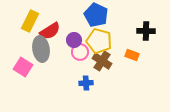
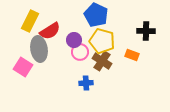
yellow pentagon: moved 3 px right
gray ellipse: moved 2 px left
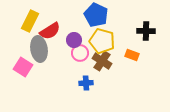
pink circle: moved 1 px down
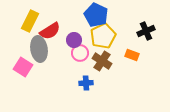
black cross: rotated 24 degrees counterclockwise
yellow pentagon: moved 1 px right, 5 px up; rotated 30 degrees clockwise
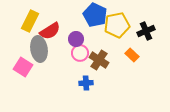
blue pentagon: moved 1 px left
yellow pentagon: moved 14 px right, 11 px up; rotated 15 degrees clockwise
purple circle: moved 2 px right, 1 px up
orange rectangle: rotated 24 degrees clockwise
brown cross: moved 3 px left, 1 px up
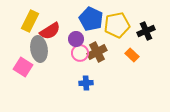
blue pentagon: moved 4 px left, 4 px down
brown cross: moved 2 px left, 8 px up; rotated 30 degrees clockwise
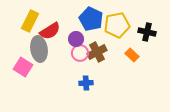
black cross: moved 1 px right, 1 px down; rotated 36 degrees clockwise
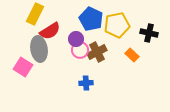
yellow rectangle: moved 5 px right, 7 px up
black cross: moved 2 px right, 1 px down
pink circle: moved 3 px up
